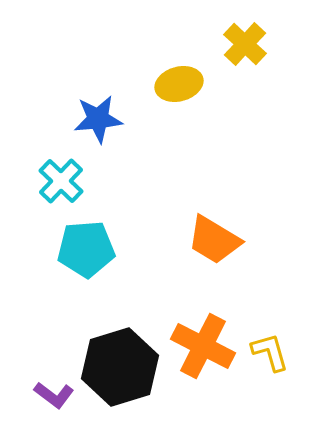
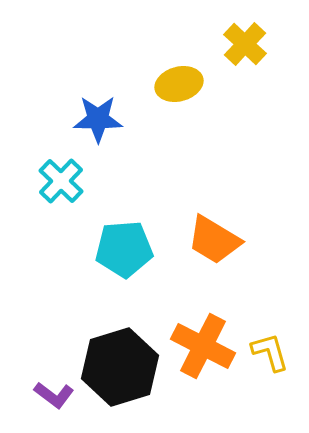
blue star: rotated 6 degrees clockwise
cyan pentagon: moved 38 px right
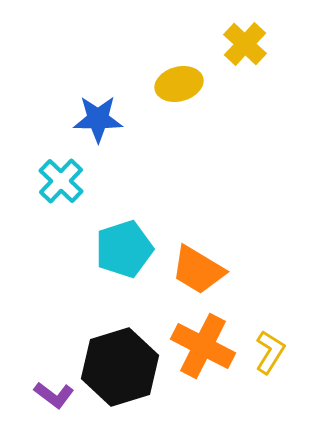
orange trapezoid: moved 16 px left, 30 px down
cyan pentagon: rotated 14 degrees counterclockwise
yellow L-shape: rotated 48 degrees clockwise
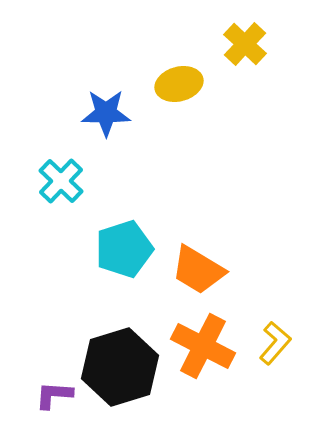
blue star: moved 8 px right, 6 px up
yellow L-shape: moved 5 px right, 9 px up; rotated 9 degrees clockwise
purple L-shape: rotated 147 degrees clockwise
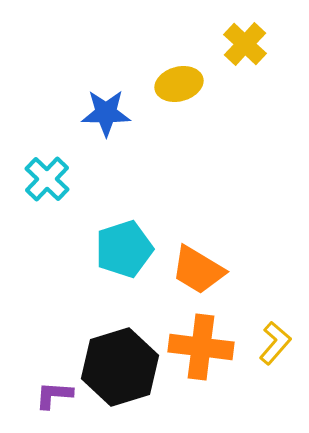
cyan cross: moved 14 px left, 2 px up
orange cross: moved 2 px left, 1 px down; rotated 20 degrees counterclockwise
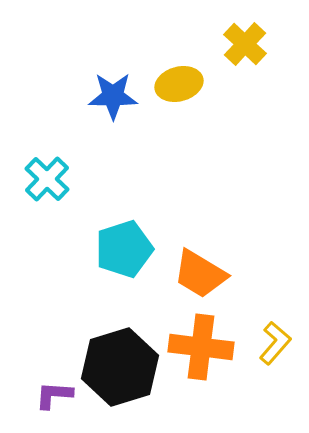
blue star: moved 7 px right, 17 px up
orange trapezoid: moved 2 px right, 4 px down
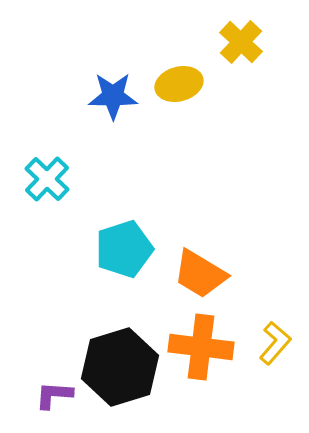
yellow cross: moved 4 px left, 2 px up
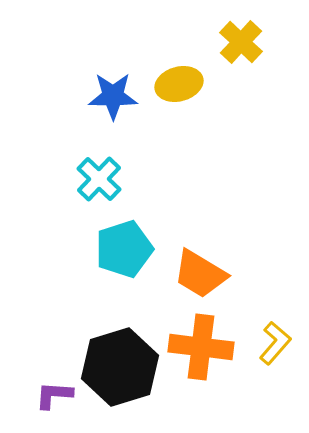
cyan cross: moved 52 px right
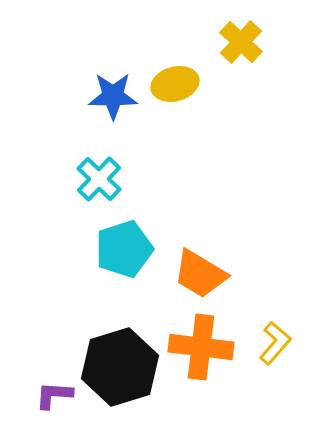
yellow ellipse: moved 4 px left
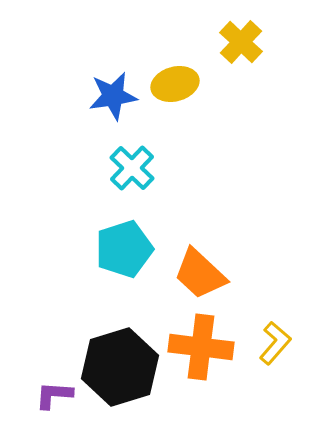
blue star: rotated 9 degrees counterclockwise
cyan cross: moved 33 px right, 11 px up
orange trapezoid: rotated 12 degrees clockwise
